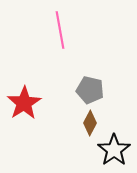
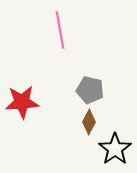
red star: moved 2 px left, 1 px up; rotated 28 degrees clockwise
brown diamond: moved 1 px left, 1 px up
black star: moved 1 px right, 1 px up
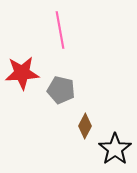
gray pentagon: moved 29 px left
red star: moved 29 px up
brown diamond: moved 4 px left, 4 px down
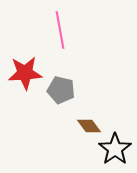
red star: moved 3 px right
brown diamond: moved 4 px right; rotated 65 degrees counterclockwise
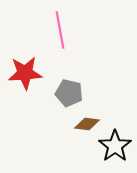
gray pentagon: moved 8 px right, 3 px down
brown diamond: moved 2 px left, 2 px up; rotated 45 degrees counterclockwise
black star: moved 3 px up
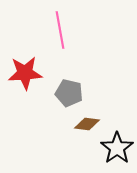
black star: moved 2 px right, 2 px down
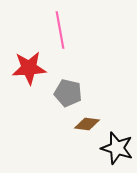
red star: moved 4 px right, 5 px up
gray pentagon: moved 1 px left
black star: rotated 20 degrees counterclockwise
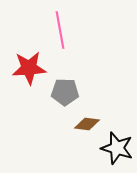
gray pentagon: moved 3 px left, 1 px up; rotated 12 degrees counterclockwise
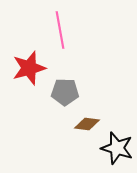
red star: rotated 12 degrees counterclockwise
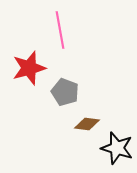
gray pentagon: rotated 20 degrees clockwise
